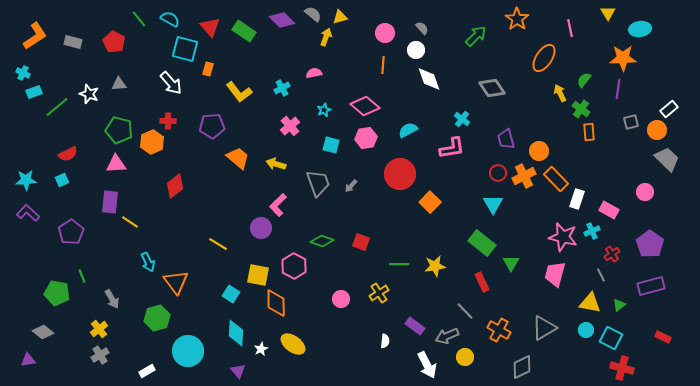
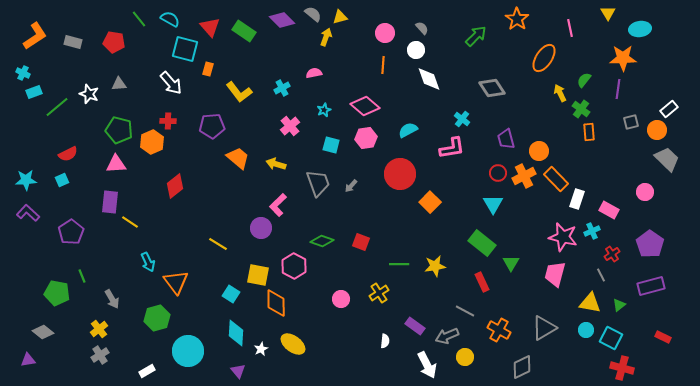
red pentagon at (114, 42): rotated 20 degrees counterclockwise
gray line at (465, 311): rotated 18 degrees counterclockwise
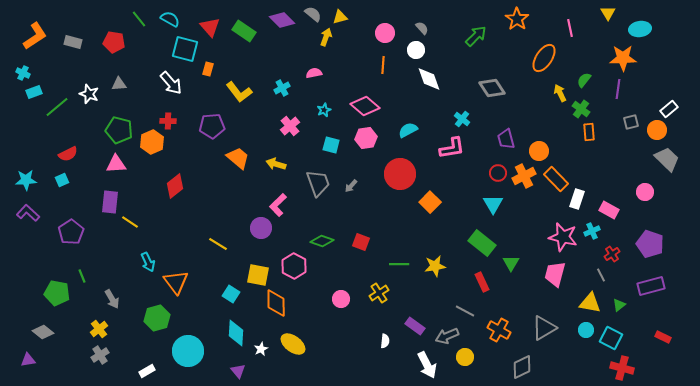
purple pentagon at (650, 244): rotated 16 degrees counterclockwise
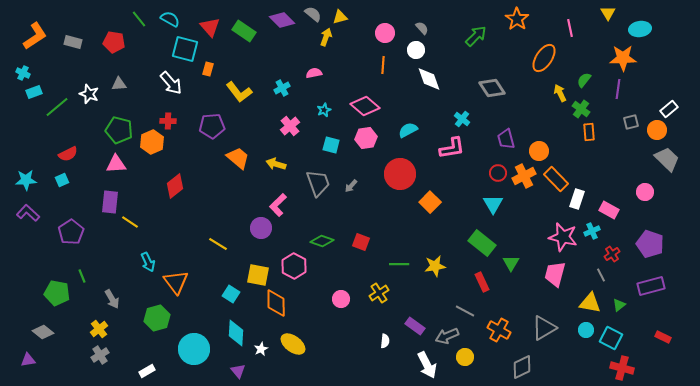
cyan circle at (188, 351): moved 6 px right, 2 px up
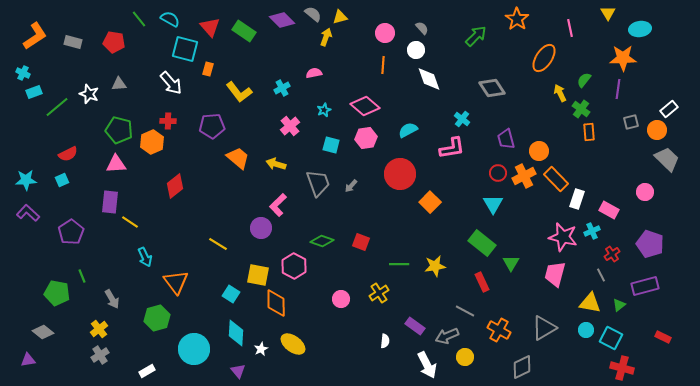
cyan arrow at (148, 262): moved 3 px left, 5 px up
purple rectangle at (651, 286): moved 6 px left
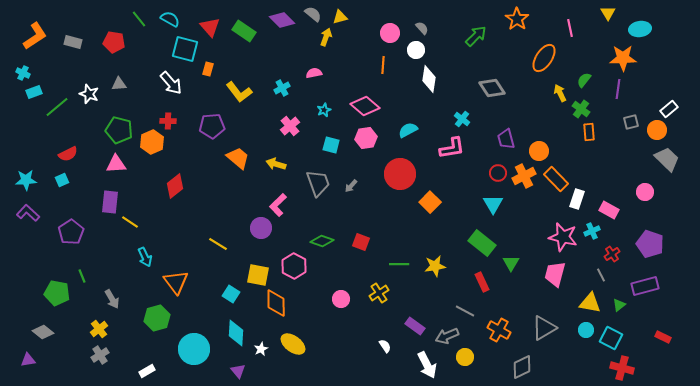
pink circle at (385, 33): moved 5 px right
white diamond at (429, 79): rotated 28 degrees clockwise
white semicircle at (385, 341): moved 5 px down; rotated 40 degrees counterclockwise
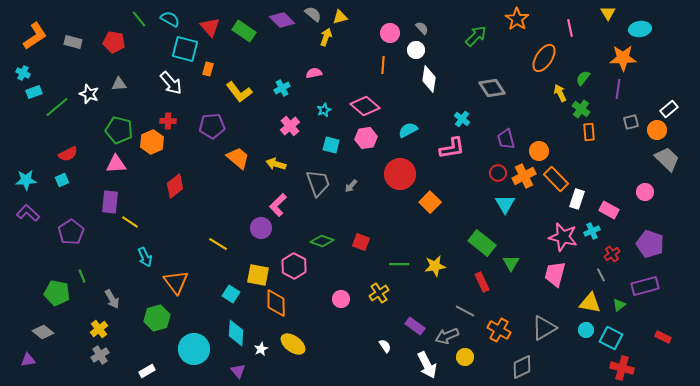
green semicircle at (584, 80): moved 1 px left, 2 px up
cyan triangle at (493, 204): moved 12 px right
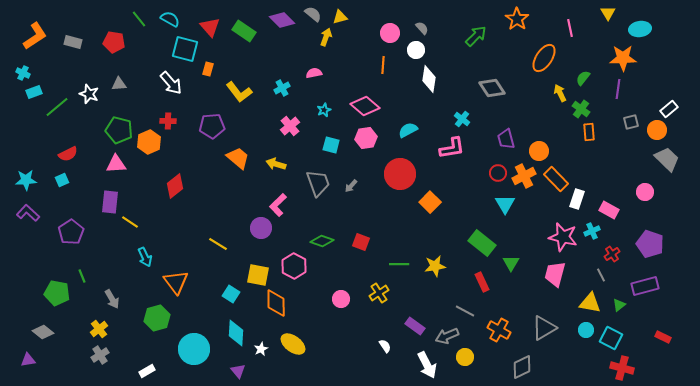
orange hexagon at (152, 142): moved 3 px left
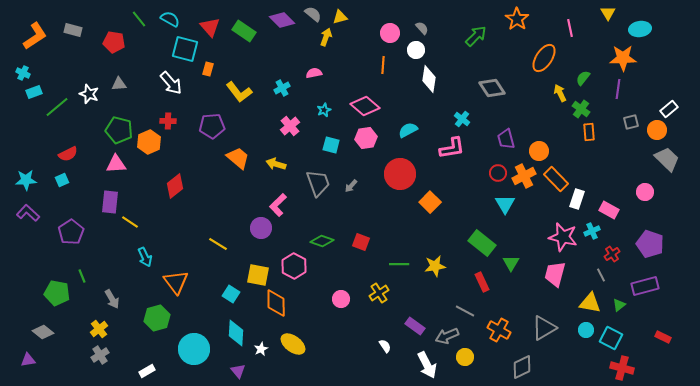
gray rectangle at (73, 42): moved 12 px up
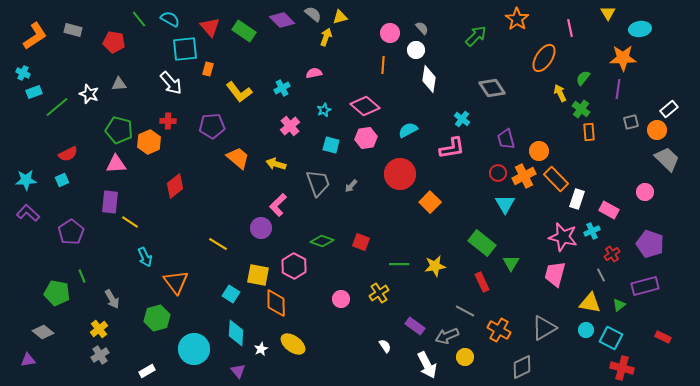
cyan square at (185, 49): rotated 20 degrees counterclockwise
